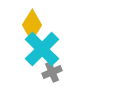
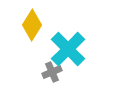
cyan cross: moved 26 px right
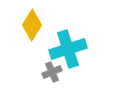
cyan cross: rotated 27 degrees clockwise
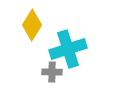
gray cross: rotated 24 degrees clockwise
